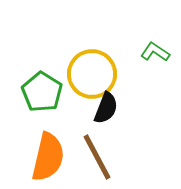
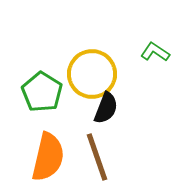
brown line: rotated 9 degrees clockwise
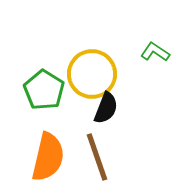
green pentagon: moved 2 px right, 2 px up
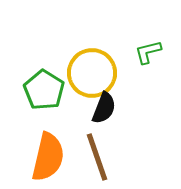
green L-shape: moved 7 px left; rotated 48 degrees counterclockwise
yellow circle: moved 1 px up
black semicircle: moved 2 px left
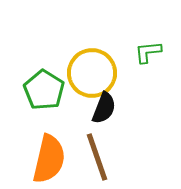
green L-shape: rotated 8 degrees clockwise
orange semicircle: moved 1 px right, 2 px down
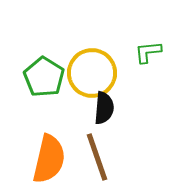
green pentagon: moved 13 px up
black semicircle: rotated 16 degrees counterclockwise
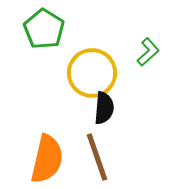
green L-shape: rotated 144 degrees clockwise
green pentagon: moved 48 px up
orange semicircle: moved 2 px left
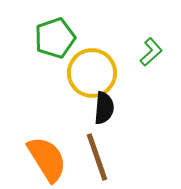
green pentagon: moved 11 px right, 9 px down; rotated 21 degrees clockwise
green L-shape: moved 3 px right
orange semicircle: rotated 45 degrees counterclockwise
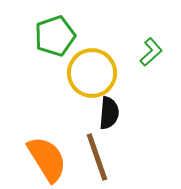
green pentagon: moved 2 px up
black semicircle: moved 5 px right, 5 px down
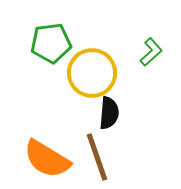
green pentagon: moved 4 px left, 7 px down; rotated 12 degrees clockwise
orange semicircle: rotated 153 degrees clockwise
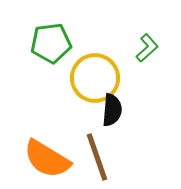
green L-shape: moved 4 px left, 4 px up
yellow circle: moved 3 px right, 5 px down
black semicircle: moved 3 px right, 3 px up
